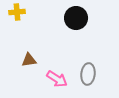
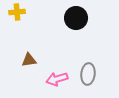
pink arrow: rotated 130 degrees clockwise
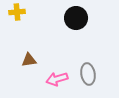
gray ellipse: rotated 15 degrees counterclockwise
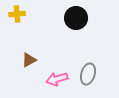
yellow cross: moved 2 px down
brown triangle: rotated 21 degrees counterclockwise
gray ellipse: rotated 25 degrees clockwise
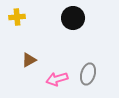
yellow cross: moved 3 px down
black circle: moved 3 px left
